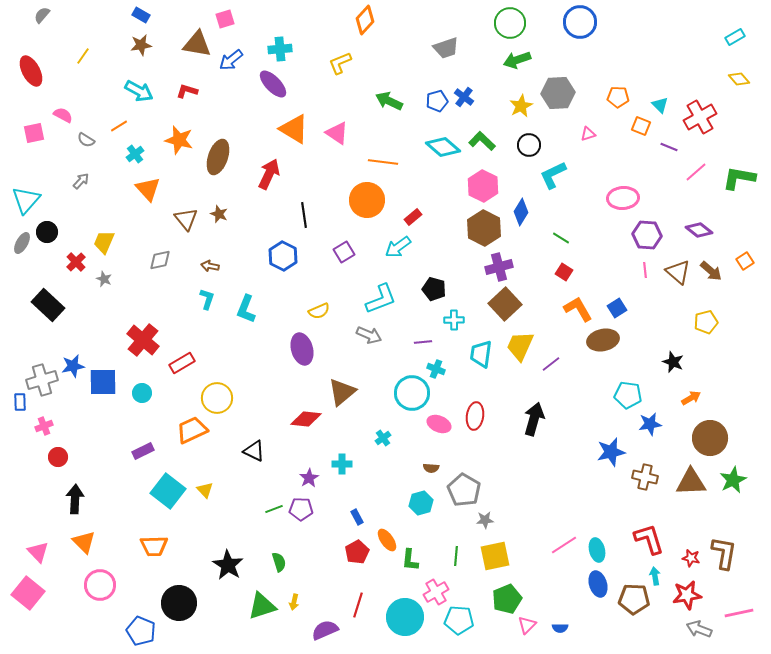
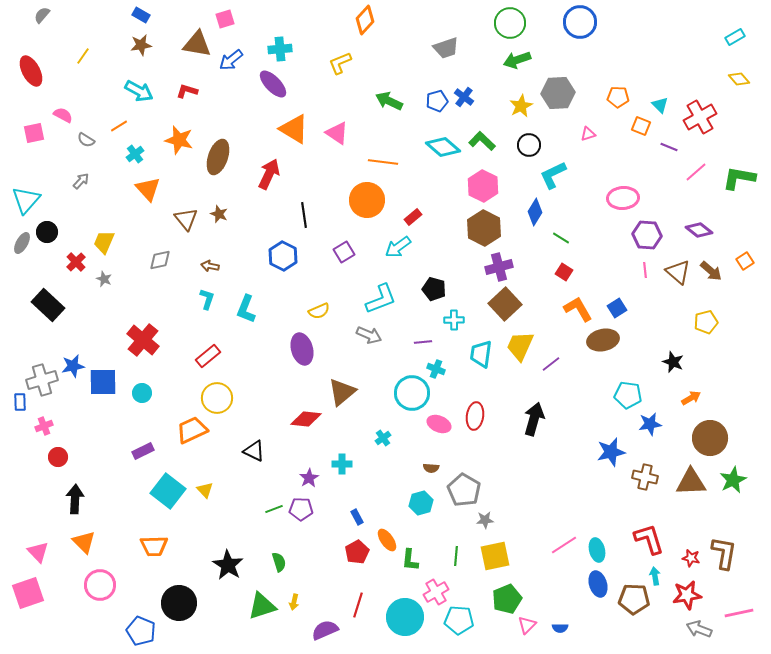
blue diamond at (521, 212): moved 14 px right
red rectangle at (182, 363): moved 26 px right, 7 px up; rotated 10 degrees counterclockwise
pink square at (28, 593): rotated 32 degrees clockwise
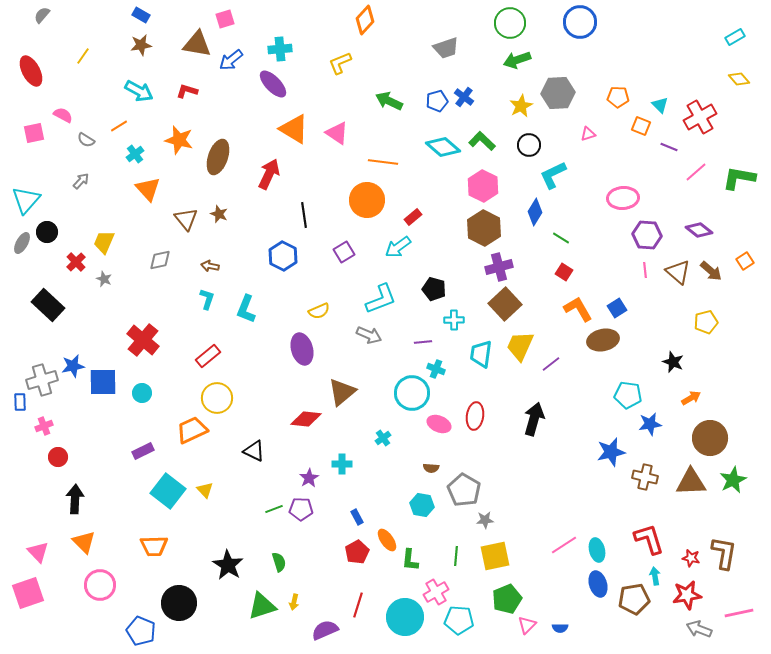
cyan hexagon at (421, 503): moved 1 px right, 2 px down; rotated 25 degrees clockwise
brown pentagon at (634, 599): rotated 12 degrees counterclockwise
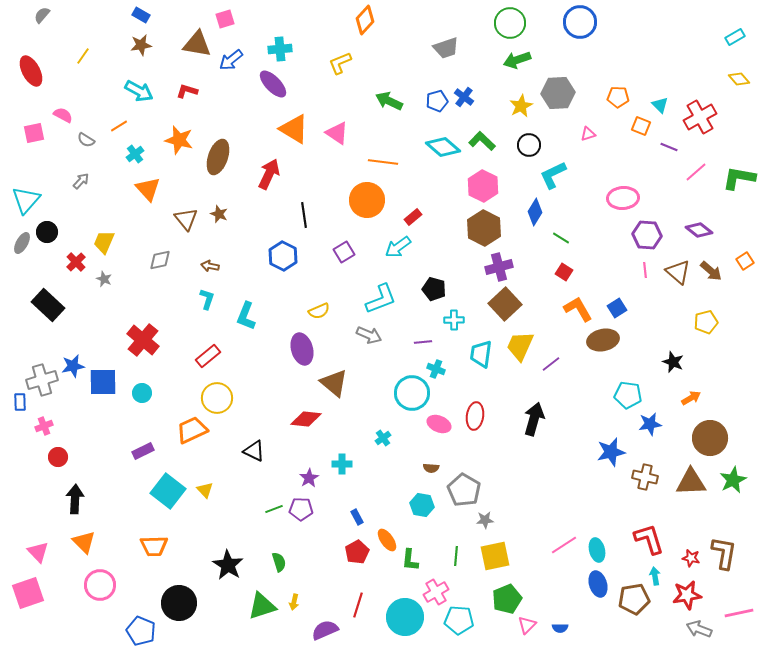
cyan L-shape at (246, 309): moved 7 px down
brown triangle at (342, 392): moved 8 px left, 9 px up; rotated 40 degrees counterclockwise
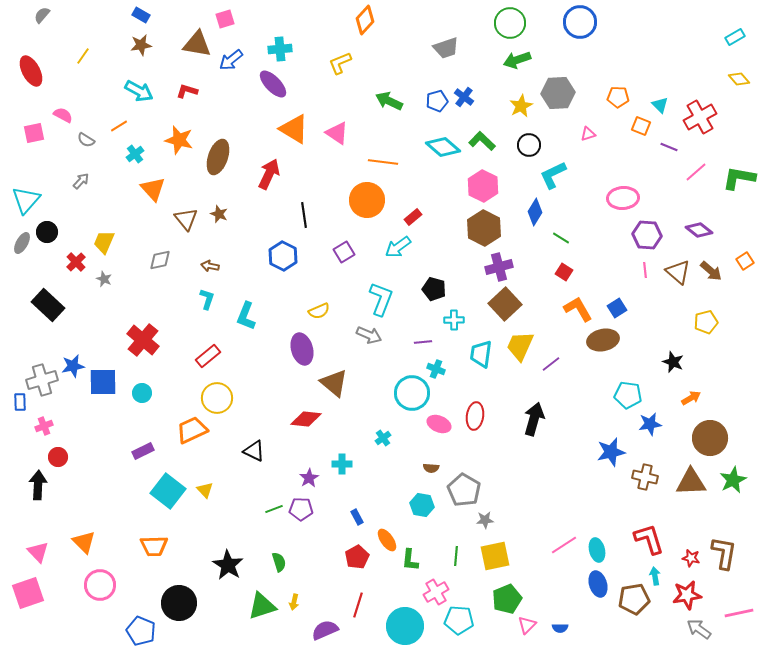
orange triangle at (148, 189): moved 5 px right
cyan L-shape at (381, 299): rotated 48 degrees counterclockwise
black arrow at (75, 499): moved 37 px left, 14 px up
red pentagon at (357, 552): moved 5 px down
cyan circle at (405, 617): moved 9 px down
gray arrow at (699, 629): rotated 15 degrees clockwise
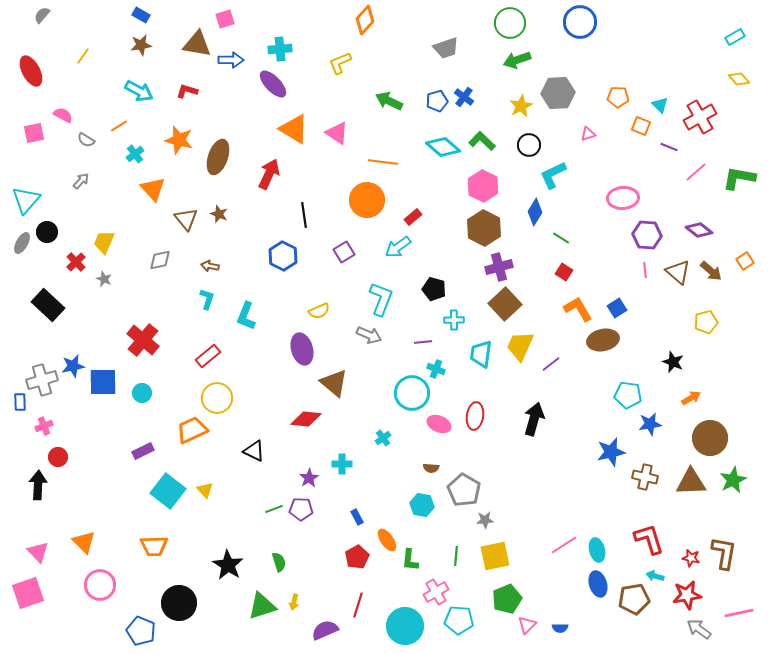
blue arrow at (231, 60): rotated 140 degrees counterclockwise
cyan arrow at (655, 576): rotated 66 degrees counterclockwise
